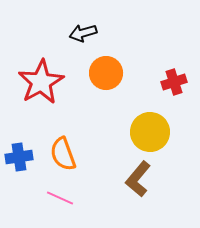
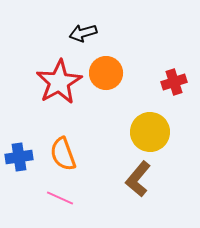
red star: moved 18 px right
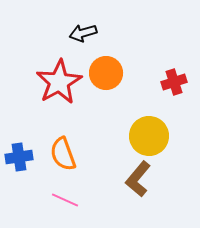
yellow circle: moved 1 px left, 4 px down
pink line: moved 5 px right, 2 px down
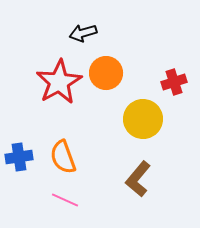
yellow circle: moved 6 px left, 17 px up
orange semicircle: moved 3 px down
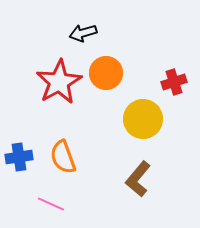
pink line: moved 14 px left, 4 px down
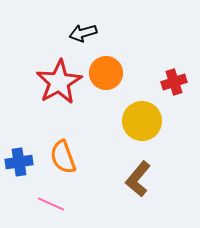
yellow circle: moved 1 px left, 2 px down
blue cross: moved 5 px down
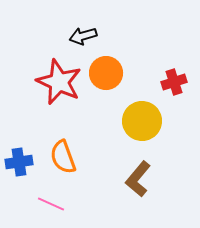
black arrow: moved 3 px down
red star: rotated 18 degrees counterclockwise
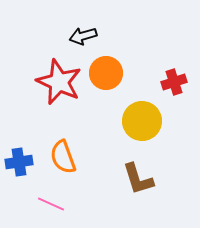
brown L-shape: rotated 57 degrees counterclockwise
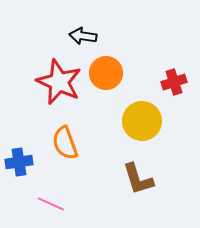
black arrow: rotated 24 degrees clockwise
orange semicircle: moved 2 px right, 14 px up
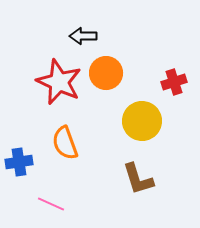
black arrow: rotated 8 degrees counterclockwise
